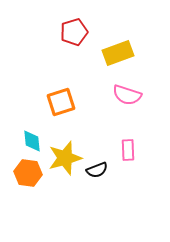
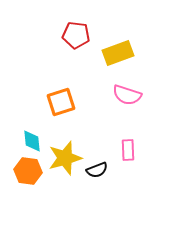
red pentagon: moved 2 px right, 3 px down; rotated 24 degrees clockwise
orange hexagon: moved 2 px up
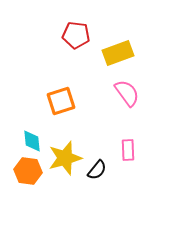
pink semicircle: moved 2 px up; rotated 144 degrees counterclockwise
orange square: moved 1 px up
black semicircle: rotated 30 degrees counterclockwise
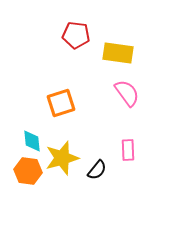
yellow rectangle: rotated 28 degrees clockwise
orange square: moved 2 px down
yellow star: moved 3 px left
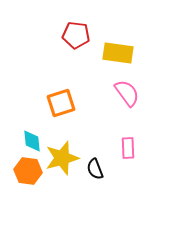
pink rectangle: moved 2 px up
black semicircle: moved 2 px left, 1 px up; rotated 120 degrees clockwise
